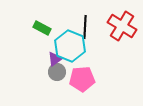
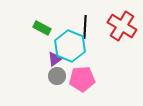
gray circle: moved 4 px down
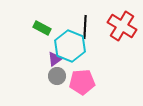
pink pentagon: moved 3 px down
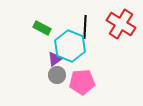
red cross: moved 1 px left, 2 px up
gray circle: moved 1 px up
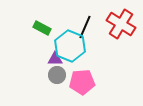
black line: rotated 20 degrees clockwise
purple triangle: rotated 35 degrees clockwise
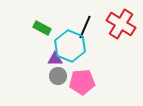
gray circle: moved 1 px right, 1 px down
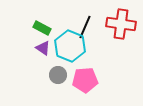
red cross: rotated 24 degrees counterclockwise
purple triangle: moved 12 px left, 11 px up; rotated 35 degrees clockwise
gray circle: moved 1 px up
pink pentagon: moved 3 px right, 2 px up
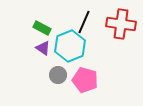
black line: moved 1 px left, 5 px up
cyan hexagon: rotated 16 degrees clockwise
pink pentagon: rotated 20 degrees clockwise
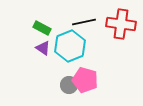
black line: rotated 55 degrees clockwise
gray circle: moved 11 px right, 10 px down
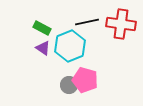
black line: moved 3 px right
